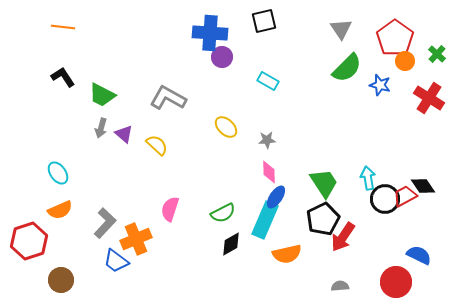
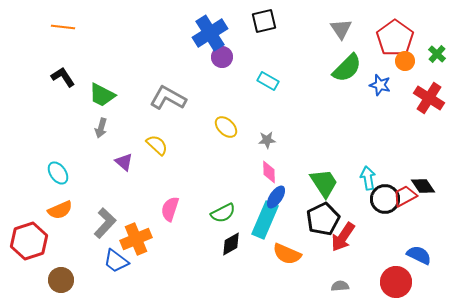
blue cross at (210, 33): rotated 36 degrees counterclockwise
purple triangle at (124, 134): moved 28 px down
orange semicircle at (287, 254): rotated 36 degrees clockwise
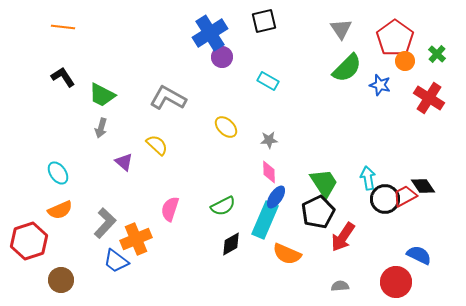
gray star at (267, 140): moved 2 px right
green semicircle at (223, 213): moved 7 px up
black pentagon at (323, 219): moved 5 px left, 7 px up
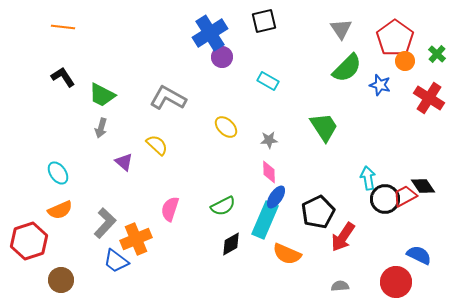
green trapezoid at (324, 183): moved 56 px up
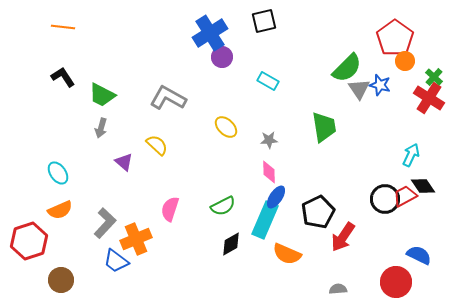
gray triangle at (341, 29): moved 18 px right, 60 px down
green cross at (437, 54): moved 3 px left, 23 px down
green trapezoid at (324, 127): rotated 24 degrees clockwise
cyan arrow at (368, 178): moved 43 px right, 23 px up; rotated 35 degrees clockwise
gray semicircle at (340, 286): moved 2 px left, 3 px down
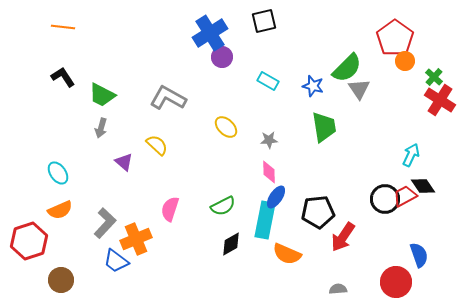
blue star at (380, 85): moved 67 px left, 1 px down
red cross at (429, 98): moved 11 px right, 2 px down
black pentagon at (318, 212): rotated 20 degrees clockwise
cyan rectangle at (265, 220): rotated 12 degrees counterclockwise
blue semicircle at (419, 255): rotated 45 degrees clockwise
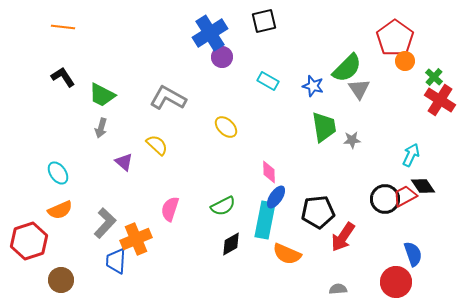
gray star at (269, 140): moved 83 px right
blue semicircle at (419, 255): moved 6 px left, 1 px up
blue trapezoid at (116, 261): rotated 56 degrees clockwise
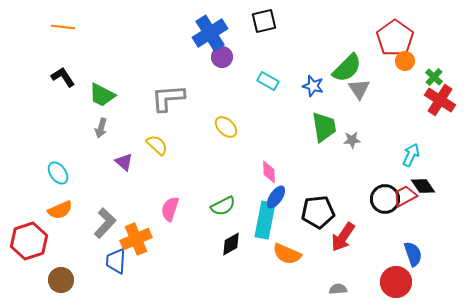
gray L-shape at (168, 98): rotated 33 degrees counterclockwise
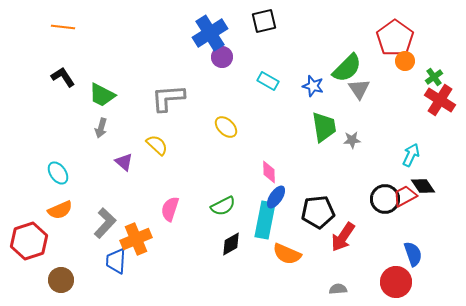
green cross at (434, 77): rotated 12 degrees clockwise
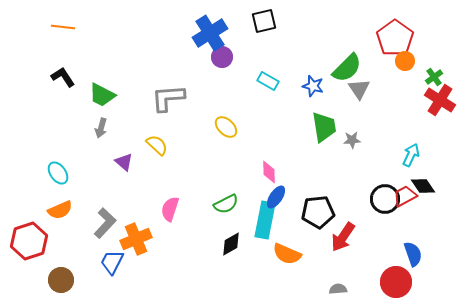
green semicircle at (223, 206): moved 3 px right, 2 px up
blue trapezoid at (116, 261): moved 4 px left, 1 px down; rotated 24 degrees clockwise
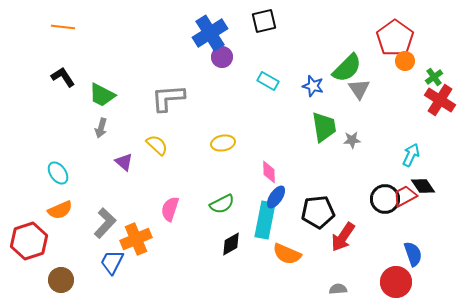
yellow ellipse at (226, 127): moved 3 px left, 16 px down; rotated 55 degrees counterclockwise
green semicircle at (226, 204): moved 4 px left
